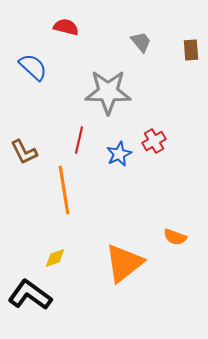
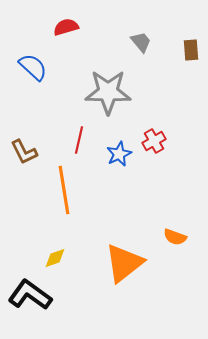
red semicircle: rotated 30 degrees counterclockwise
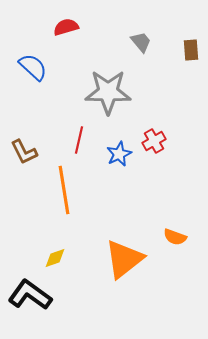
orange triangle: moved 4 px up
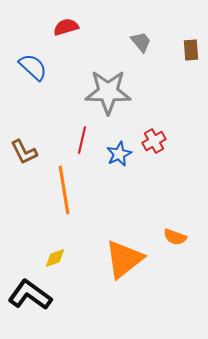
red line: moved 3 px right
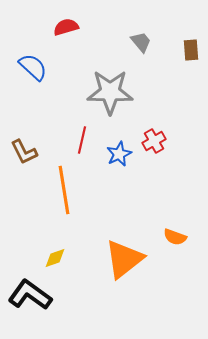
gray star: moved 2 px right
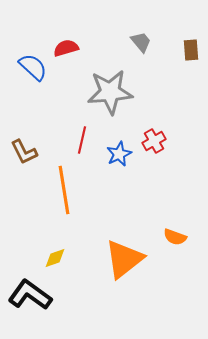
red semicircle: moved 21 px down
gray star: rotated 6 degrees counterclockwise
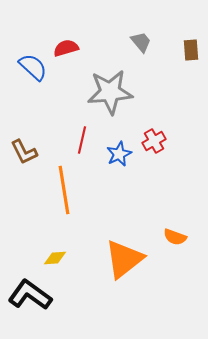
yellow diamond: rotated 15 degrees clockwise
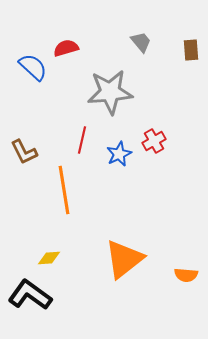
orange semicircle: moved 11 px right, 38 px down; rotated 15 degrees counterclockwise
yellow diamond: moved 6 px left
